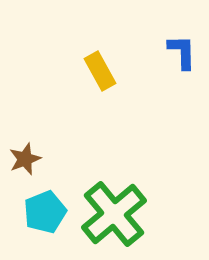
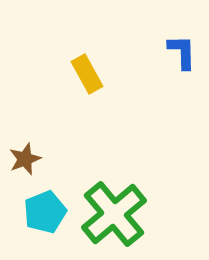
yellow rectangle: moved 13 px left, 3 px down
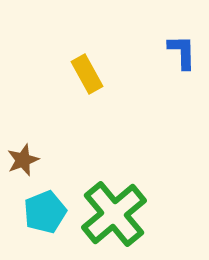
brown star: moved 2 px left, 1 px down
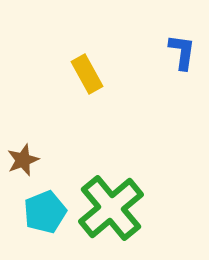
blue L-shape: rotated 9 degrees clockwise
green cross: moved 3 px left, 6 px up
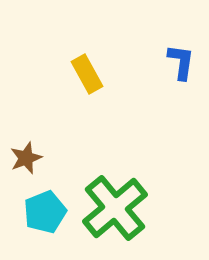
blue L-shape: moved 1 px left, 10 px down
brown star: moved 3 px right, 2 px up
green cross: moved 4 px right
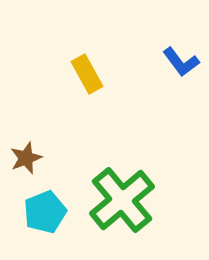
blue L-shape: rotated 135 degrees clockwise
green cross: moved 7 px right, 8 px up
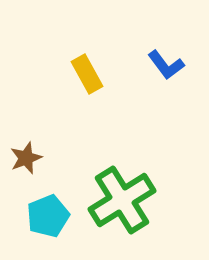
blue L-shape: moved 15 px left, 3 px down
green cross: rotated 8 degrees clockwise
cyan pentagon: moved 3 px right, 4 px down
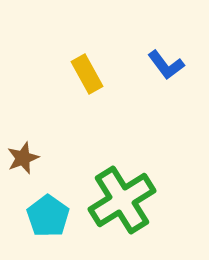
brown star: moved 3 px left
cyan pentagon: rotated 15 degrees counterclockwise
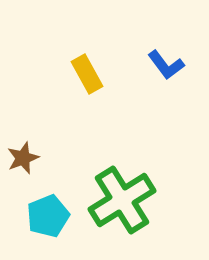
cyan pentagon: rotated 15 degrees clockwise
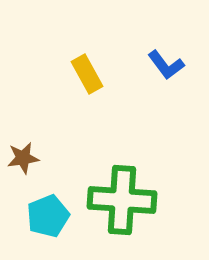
brown star: rotated 12 degrees clockwise
green cross: rotated 36 degrees clockwise
